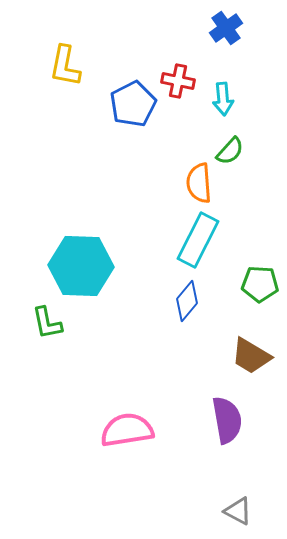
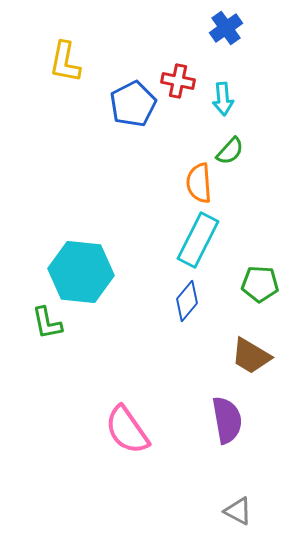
yellow L-shape: moved 4 px up
cyan hexagon: moved 6 px down; rotated 4 degrees clockwise
pink semicircle: rotated 116 degrees counterclockwise
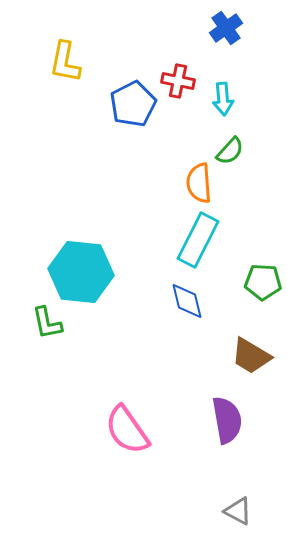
green pentagon: moved 3 px right, 2 px up
blue diamond: rotated 54 degrees counterclockwise
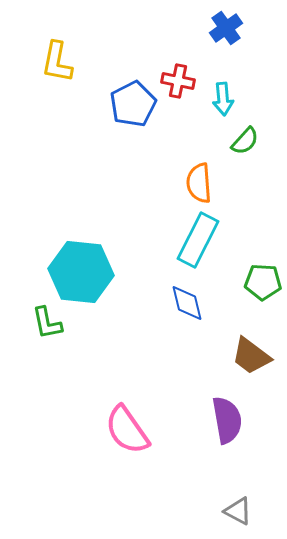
yellow L-shape: moved 8 px left
green semicircle: moved 15 px right, 10 px up
blue diamond: moved 2 px down
brown trapezoid: rotated 6 degrees clockwise
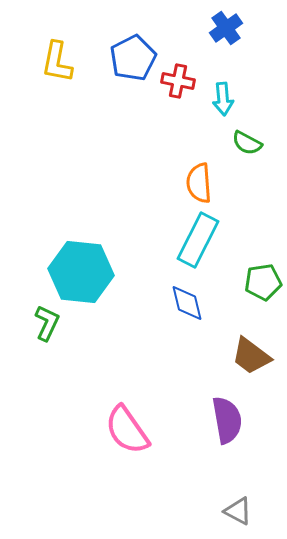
blue pentagon: moved 46 px up
green semicircle: moved 2 px right, 2 px down; rotated 76 degrees clockwise
green pentagon: rotated 12 degrees counterclockwise
green L-shape: rotated 144 degrees counterclockwise
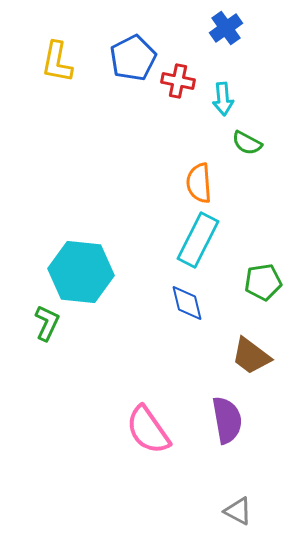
pink semicircle: moved 21 px right
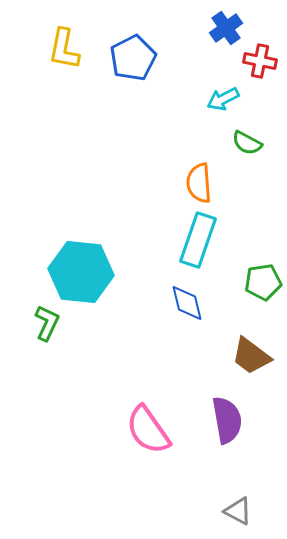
yellow L-shape: moved 7 px right, 13 px up
red cross: moved 82 px right, 20 px up
cyan arrow: rotated 68 degrees clockwise
cyan rectangle: rotated 8 degrees counterclockwise
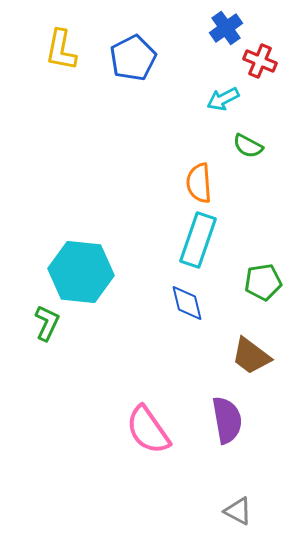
yellow L-shape: moved 3 px left, 1 px down
red cross: rotated 12 degrees clockwise
green semicircle: moved 1 px right, 3 px down
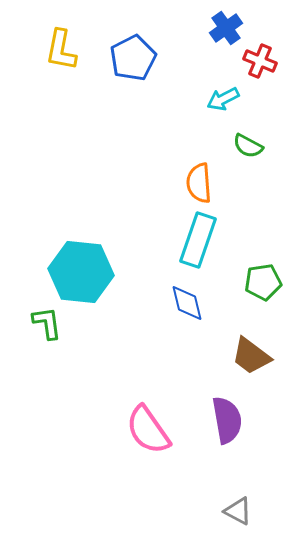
green L-shape: rotated 33 degrees counterclockwise
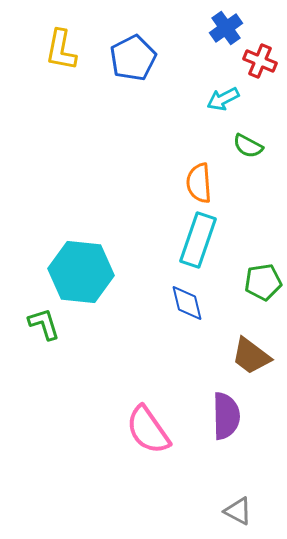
green L-shape: moved 3 px left, 1 px down; rotated 9 degrees counterclockwise
purple semicircle: moved 1 px left, 4 px up; rotated 9 degrees clockwise
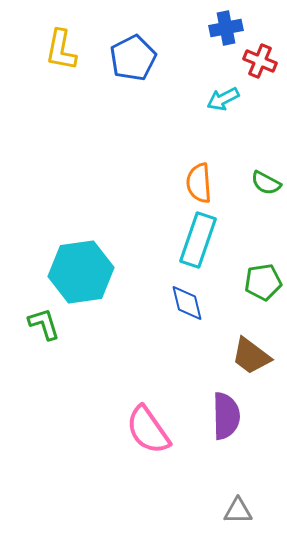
blue cross: rotated 24 degrees clockwise
green semicircle: moved 18 px right, 37 px down
cyan hexagon: rotated 14 degrees counterclockwise
gray triangle: rotated 28 degrees counterclockwise
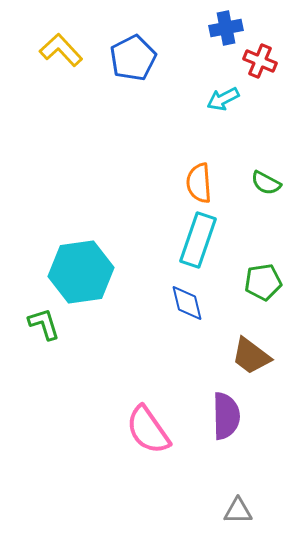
yellow L-shape: rotated 126 degrees clockwise
